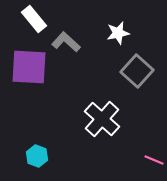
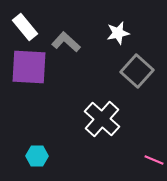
white rectangle: moved 9 px left, 8 px down
cyan hexagon: rotated 20 degrees counterclockwise
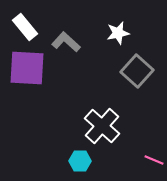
purple square: moved 2 px left, 1 px down
white cross: moved 7 px down
cyan hexagon: moved 43 px right, 5 px down
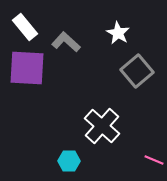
white star: rotated 30 degrees counterclockwise
gray square: rotated 8 degrees clockwise
cyan hexagon: moved 11 px left
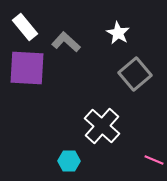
gray square: moved 2 px left, 3 px down
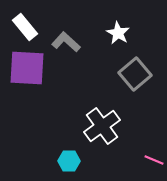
white cross: rotated 12 degrees clockwise
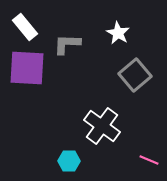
gray L-shape: moved 1 px right, 2 px down; rotated 40 degrees counterclockwise
gray square: moved 1 px down
white cross: rotated 18 degrees counterclockwise
pink line: moved 5 px left
